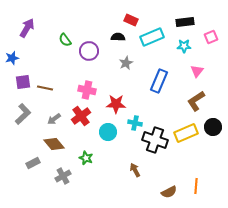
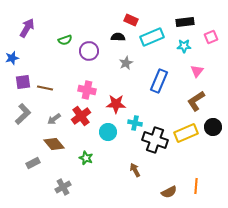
green semicircle: rotated 72 degrees counterclockwise
gray cross: moved 11 px down
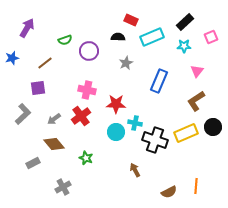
black rectangle: rotated 36 degrees counterclockwise
purple square: moved 15 px right, 6 px down
brown line: moved 25 px up; rotated 49 degrees counterclockwise
cyan circle: moved 8 px right
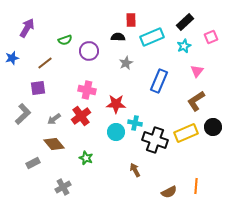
red rectangle: rotated 64 degrees clockwise
cyan star: rotated 24 degrees counterclockwise
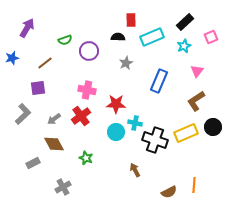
brown diamond: rotated 10 degrees clockwise
orange line: moved 2 px left, 1 px up
